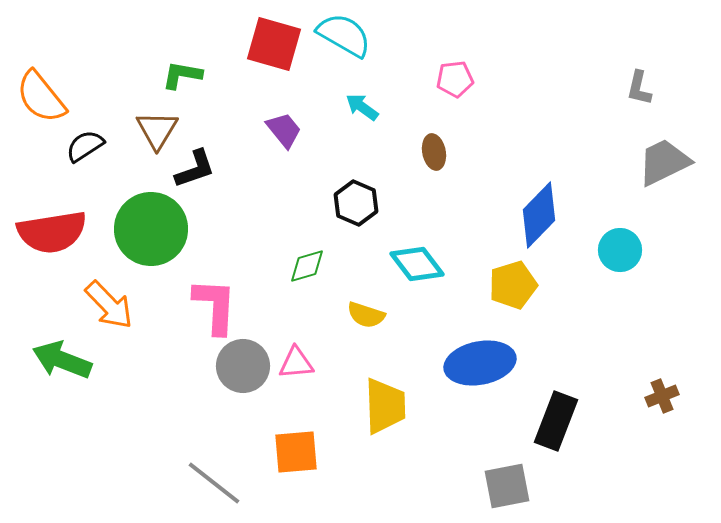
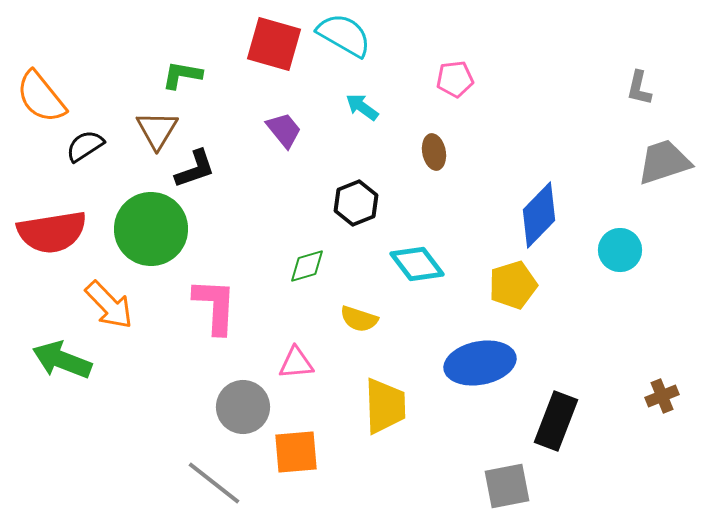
gray trapezoid: rotated 8 degrees clockwise
black hexagon: rotated 15 degrees clockwise
yellow semicircle: moved 7 px left, 4 px down
gray circle: moved 41 px down
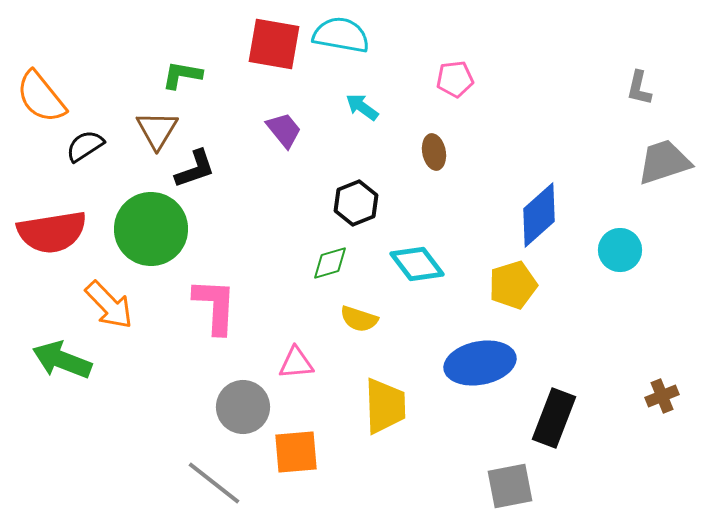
cyan semicircle: moved 3 px left; rotated 20 degrees counterclockwise
red square: rotated 6 degrees counterclockwise
blue diamond: rotated 4 degrees clockwise
green diamond: moved 23 px right, 3 px up
black rectangle: moved 2 px left, 3 px up
gray square: moved 3 px right
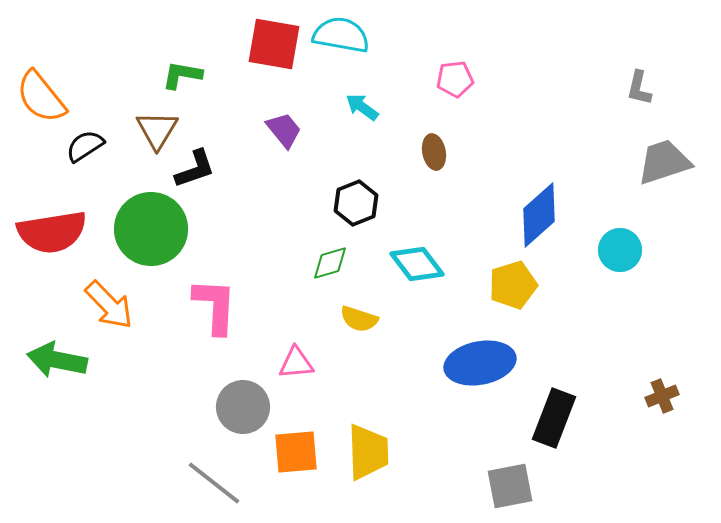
green arrow: moved 5 px left; rotated 10 degrees counterclockwise
yellow trapezoid: moved 17 px left, 46 px down
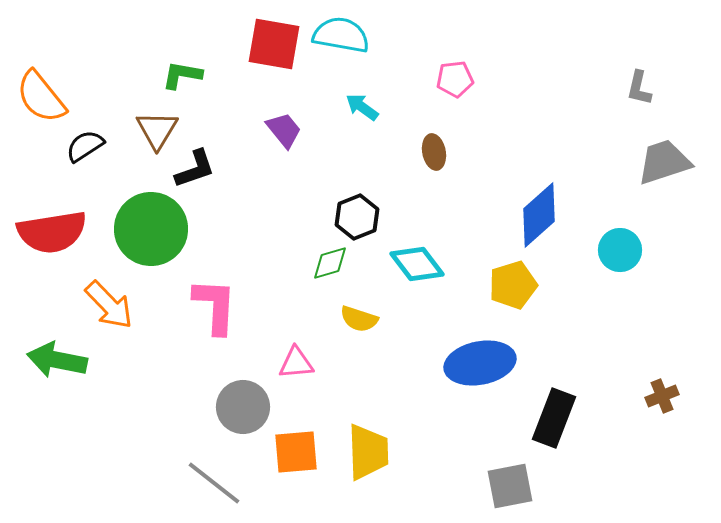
black hexagon: moved 1 px right, 14 px down
